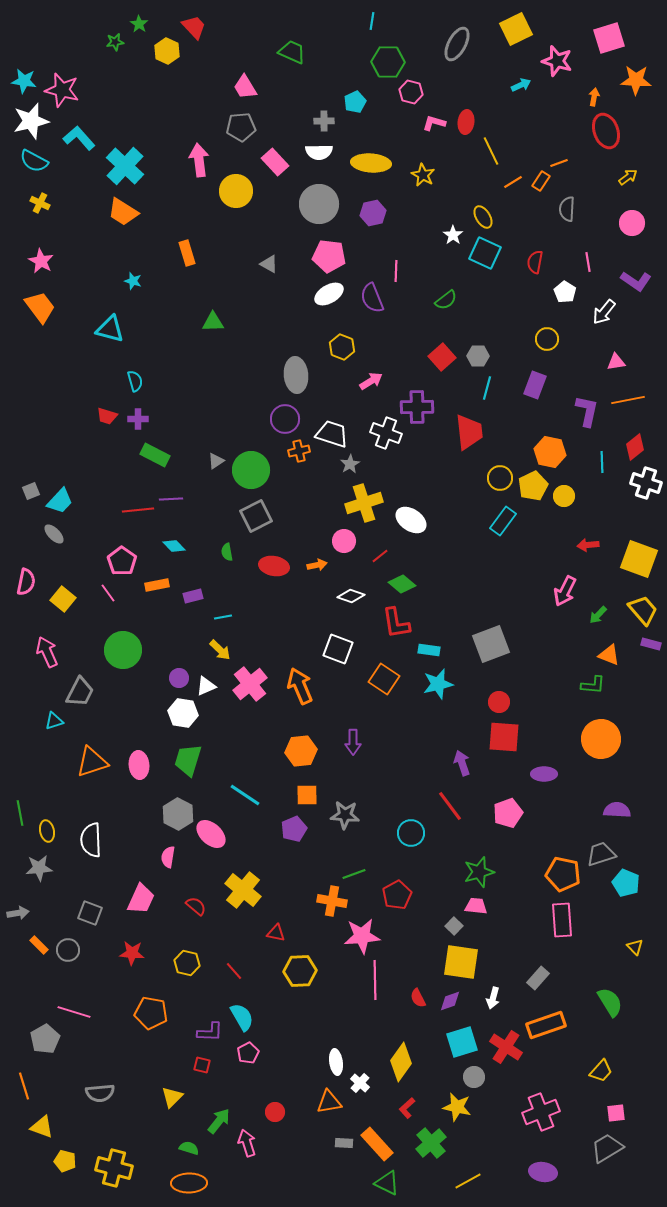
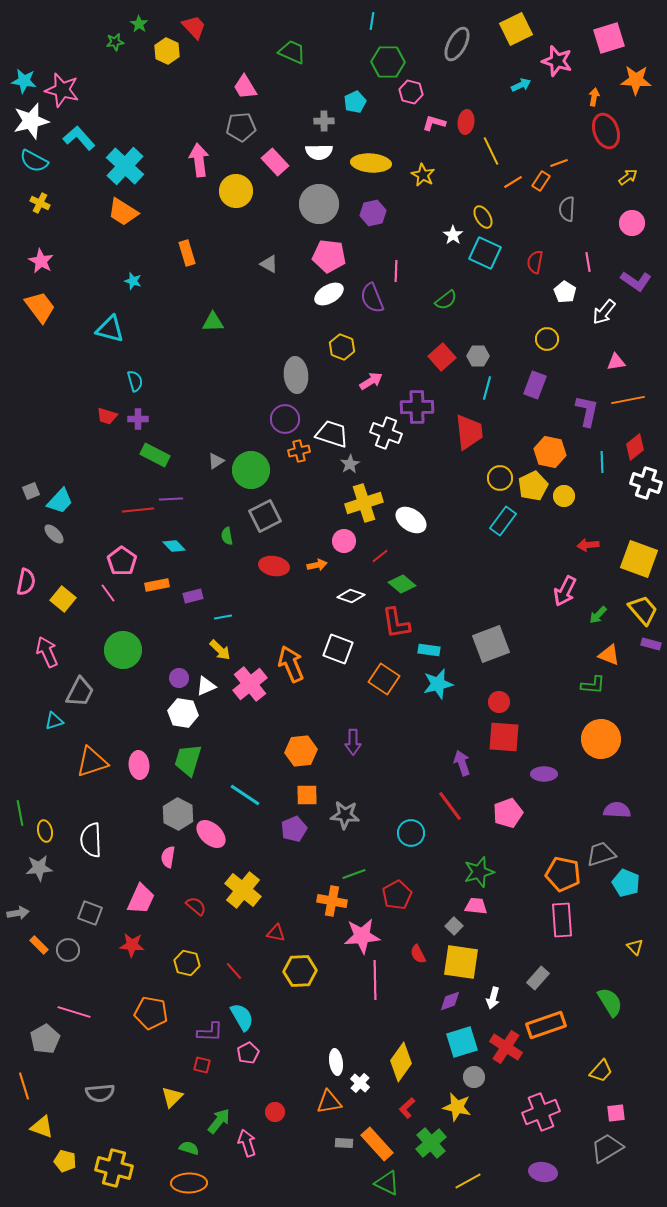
gray square at (256, 516): moved 9 px right
green semicircle at (227, 552): moved 16 px up
orange arrow at (300, 686): moved 9 px left, 22 px up
yellow ellipse at (47, 831): moved 2 px left
red star at (132, 953): moved 8 px up
red semicircle at (418, 998): moved 44 px up
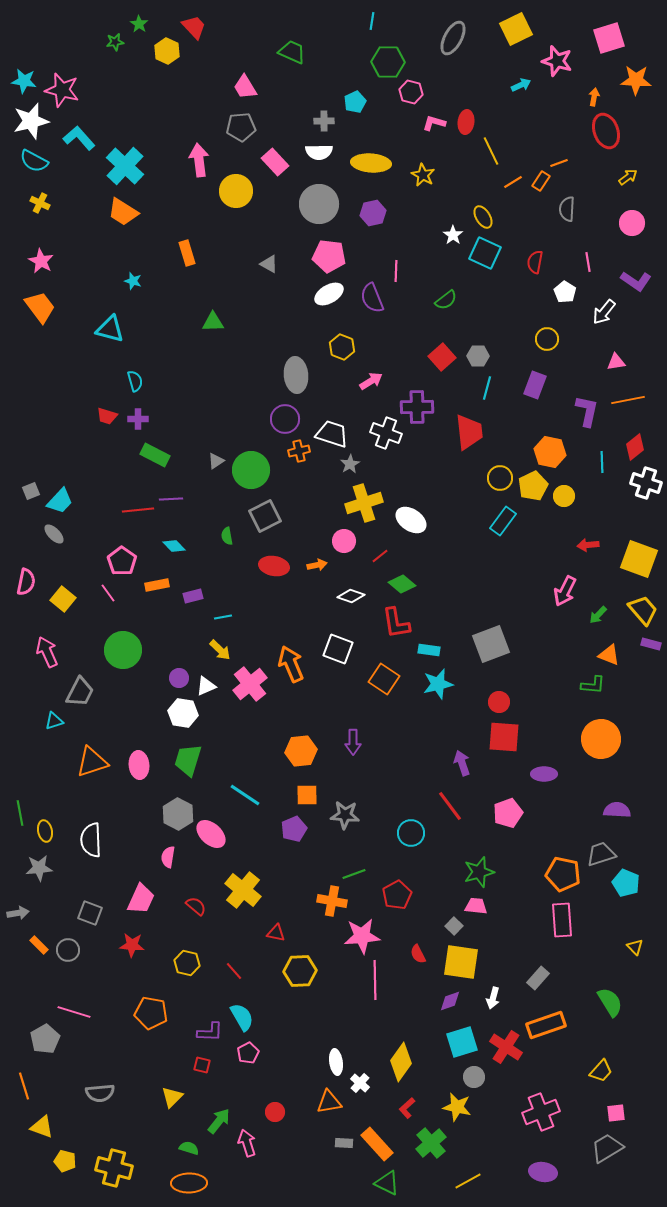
gray ellipse at (457, 44): moved 4 px left, 6 px up
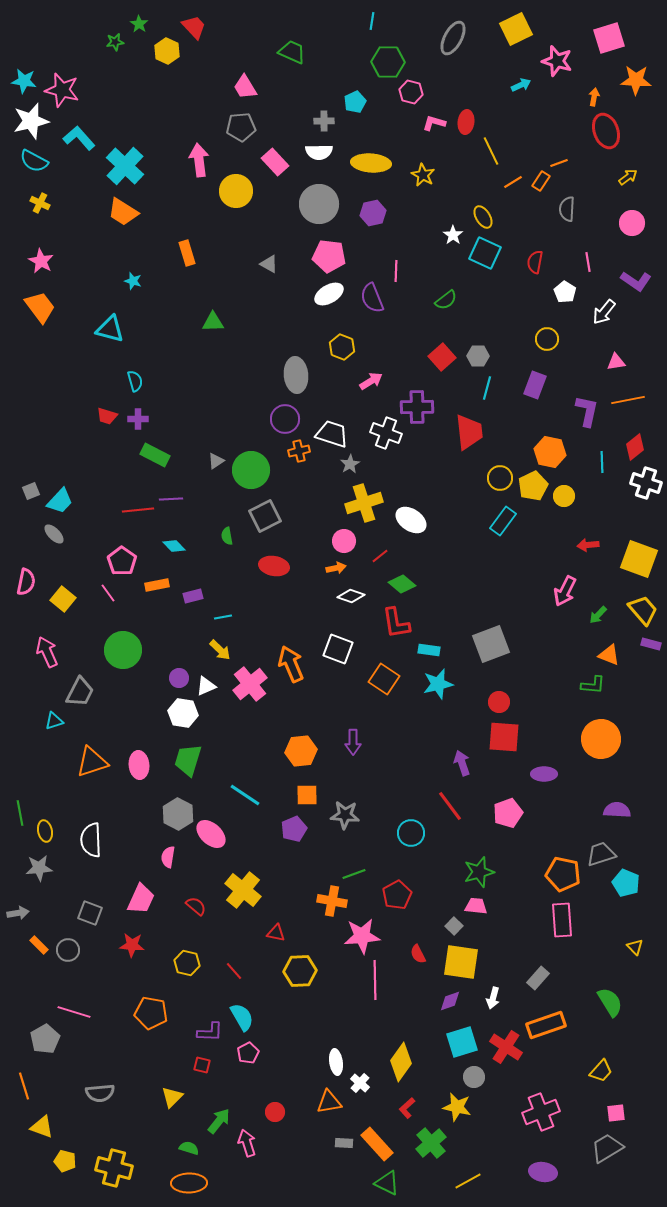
orange arrow at (317, 565): moved 19 px right, 3 px down
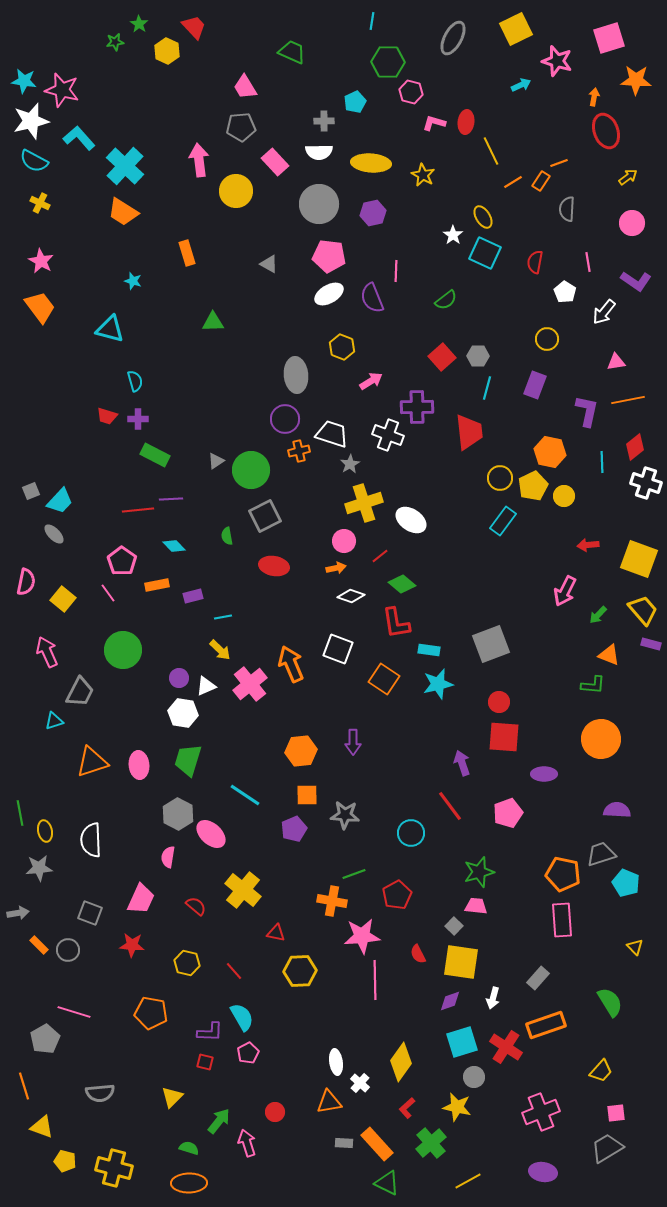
white cross at (386, 433): moved 2 px right, 2 px down
red square at (202, 1065): moved 3 px right, 3 px up
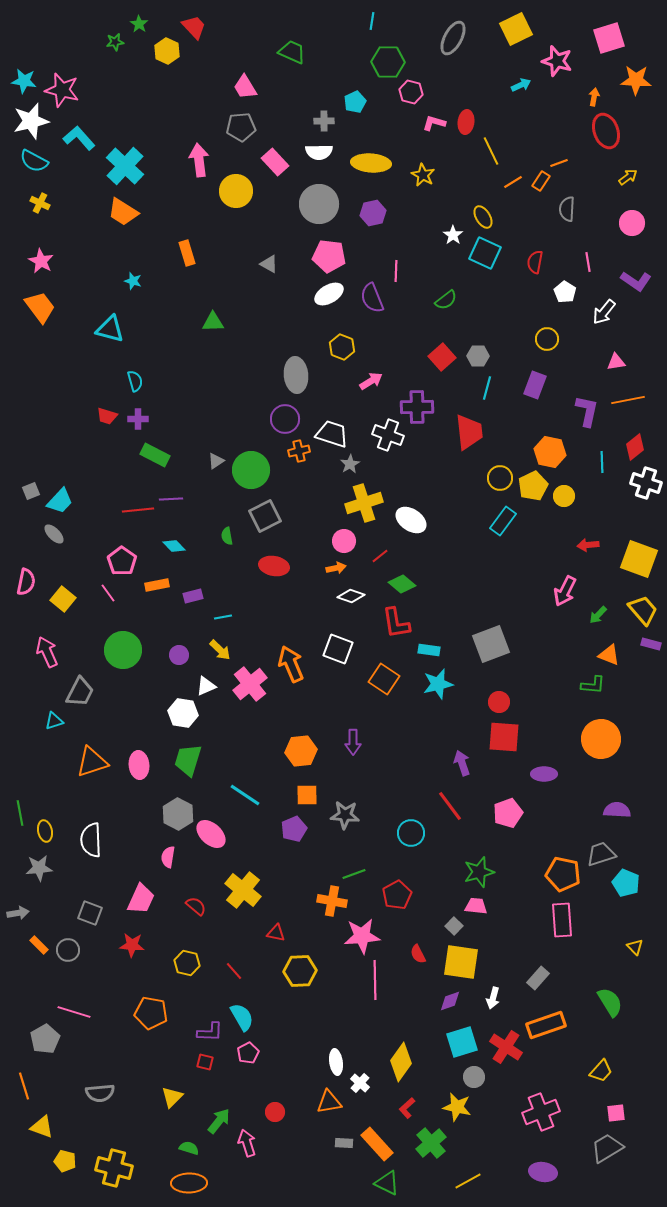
purple circle at (179, 678): moved 23 px up
